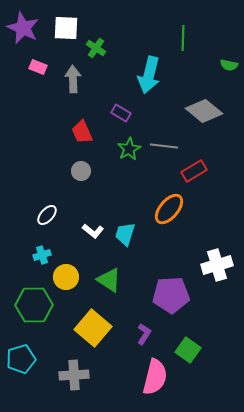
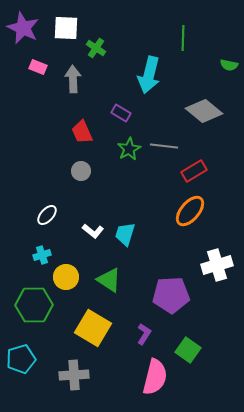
orange ellipse: moved 21 px right, 2 px down
yellow square: rotated 9 degrees counterclockwise
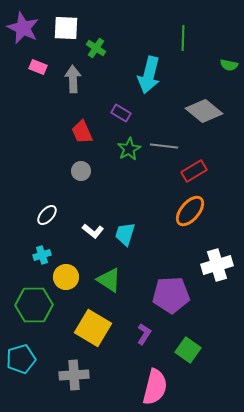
pink semicircle: moved 10 px down
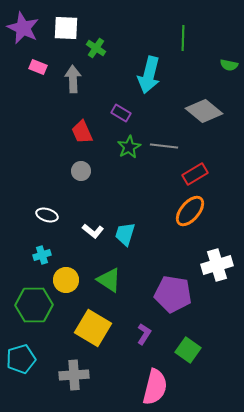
green star: moved 2 px up
red rectangle: moved 1 px right, 3 px down
white ellipse: rotated 65 degrees clockwise
yellow circle: moved 3 px down
purple pentagon: moved 2 px right, 1 px up; rotated 12 degrees clockwise
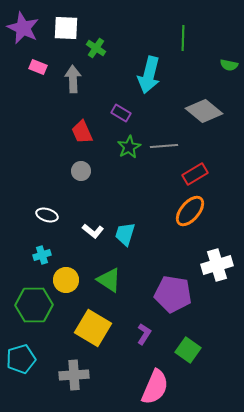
gray line: rotated 12 degrees counterclockwise
pink semicircle: rotated 9 degrees clockwise
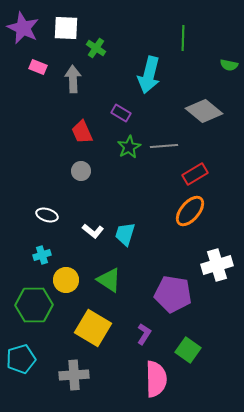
pink semicircle: moved 1 px right, 8 px up; rotated 24 degrees counterclockwise
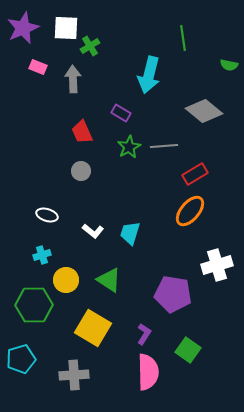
purple star: rotated 24 degrees clockwise
green line: rotated 10 degrees counterclockwise
green cross: moved 6 px left, 2 px up; rotated 24 degrees clockwise
cyan trapezoid: moved 5 px right, 1 px up
pink semicircle: moved 8 px left, 7 px up
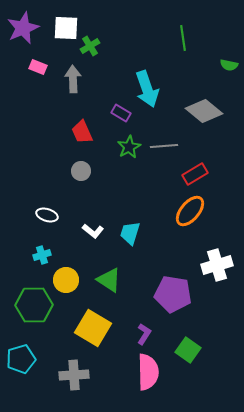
cyan arrow: moved 2 px left, 14 px down; rotated 33 degrees counterclockwise
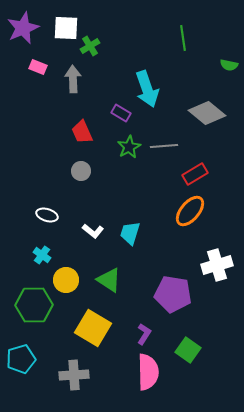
gray diamond: moved 3 px right, 2 px down
cyan cross: rotated 36 degrees counterclockwise
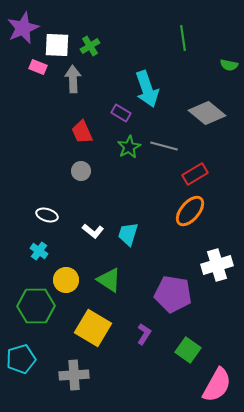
white square: moved 9 px left, 17 px down
gray line: rotated 20 degrees clockwise
cyan trapezoid: moved 2 px left, 1 px down
cyan cross: moved 3 px left, 4 px up
green hexagon: moved 2 px right, 1 px down
pink semicircle: moved 69 px right, 13 px down; rotated 30 degrees clockwise
